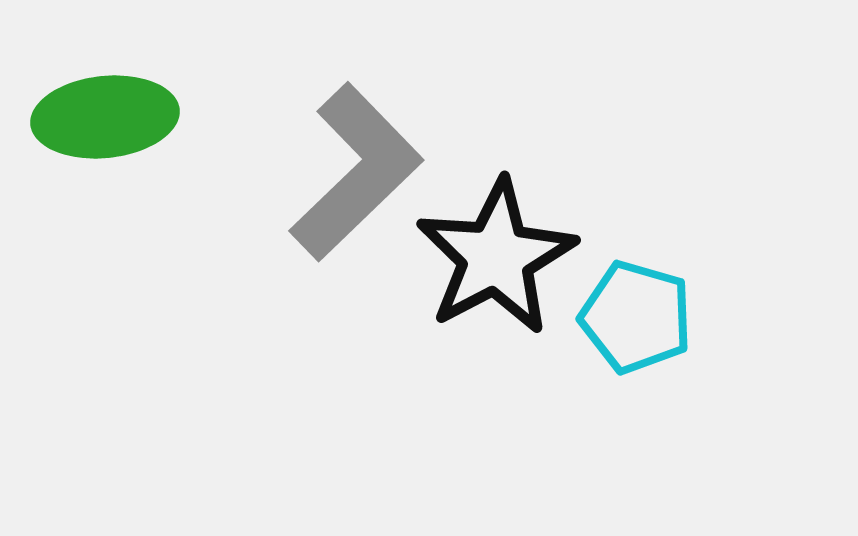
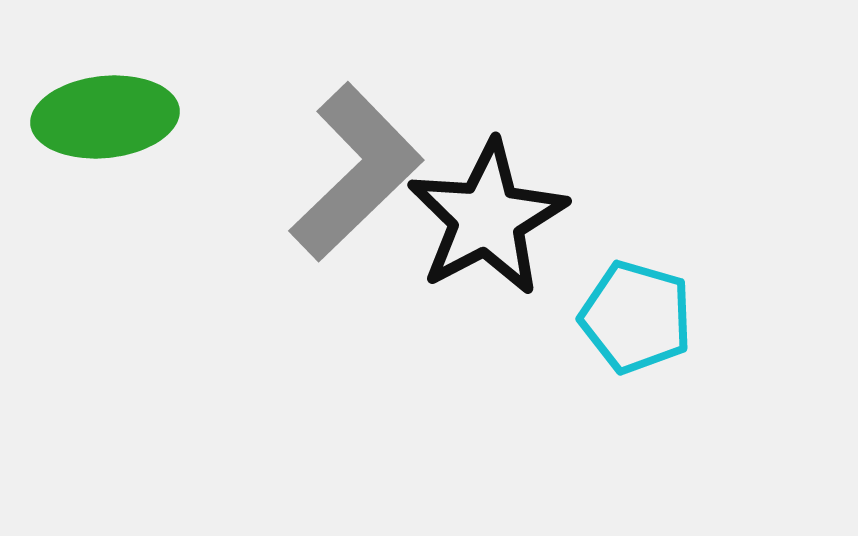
black star: moved 9 px left, 39 px up
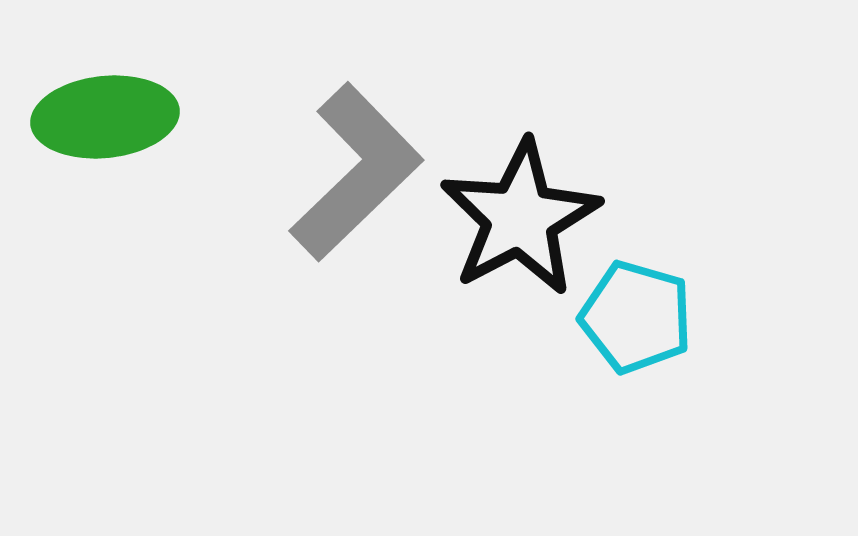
black star: moved 33 px right
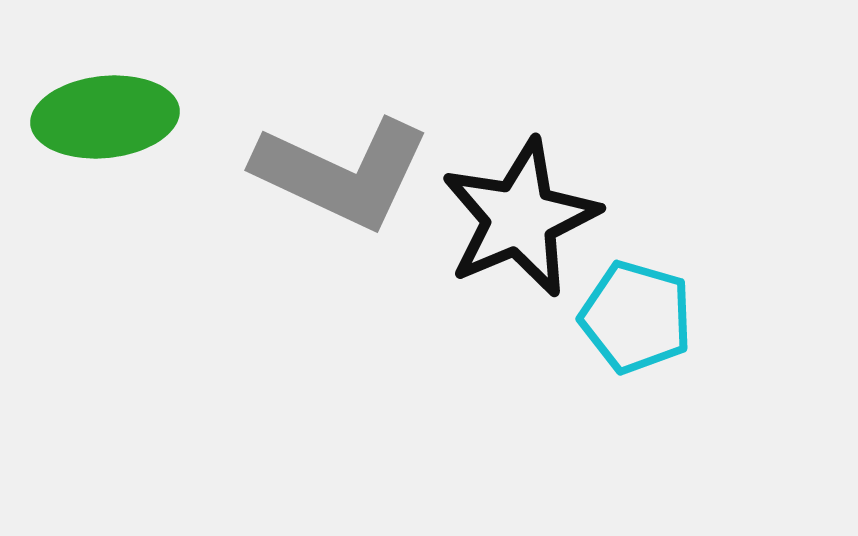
gray L-shape: moved 14 px left, 1 px down; rotated 69 degrees clockwise
black star: rotated 5 degrees clockwise
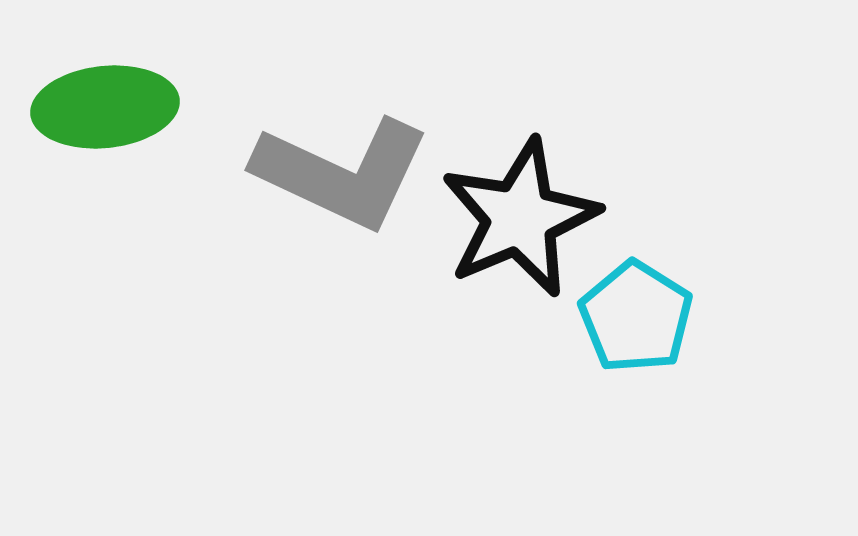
green ellipse: moved 10 px up
cyan pentagon: rotated 16 degrees clockwise
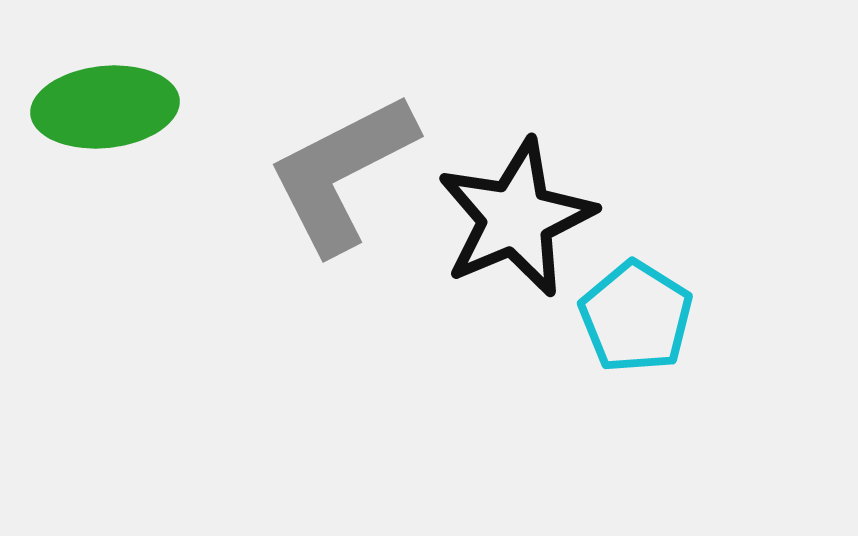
gray L-shape: rotated 128 degrees clockwise
black star: moved 4 px left
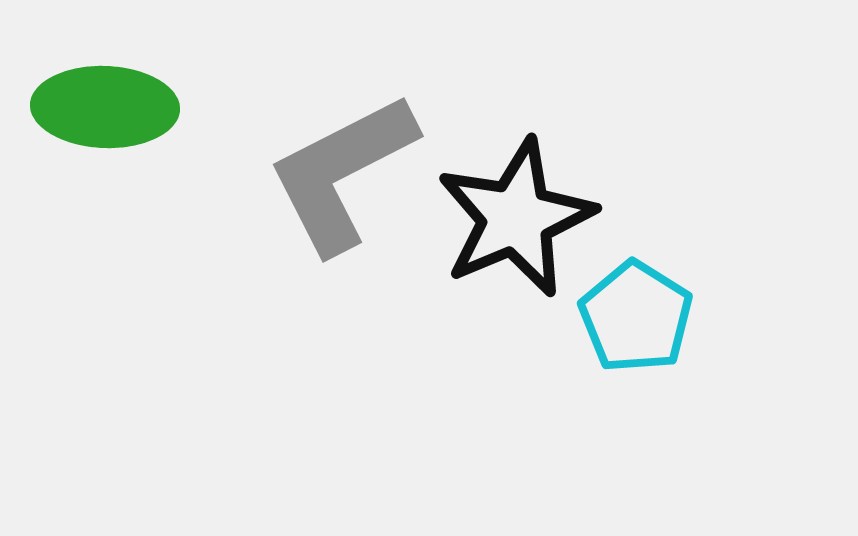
green ellipse: rotated 8 degrees clockwise
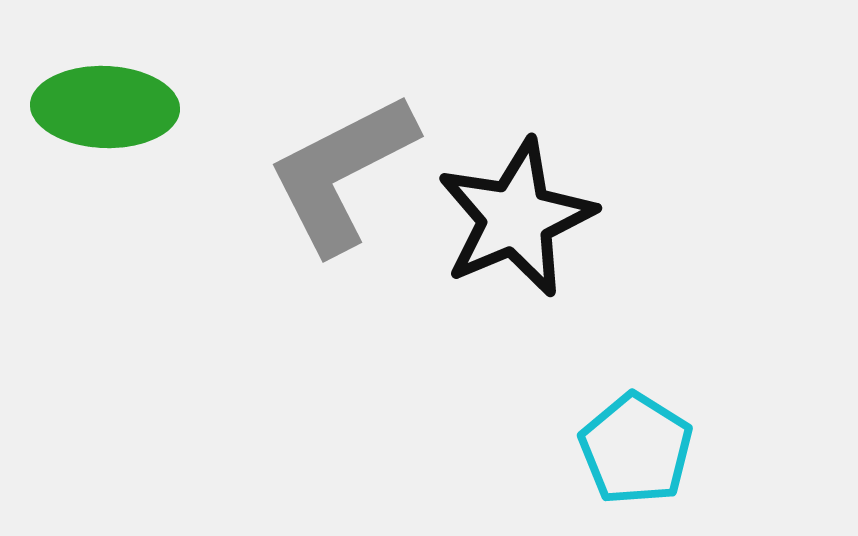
cyan pentagon: moved 132 px down
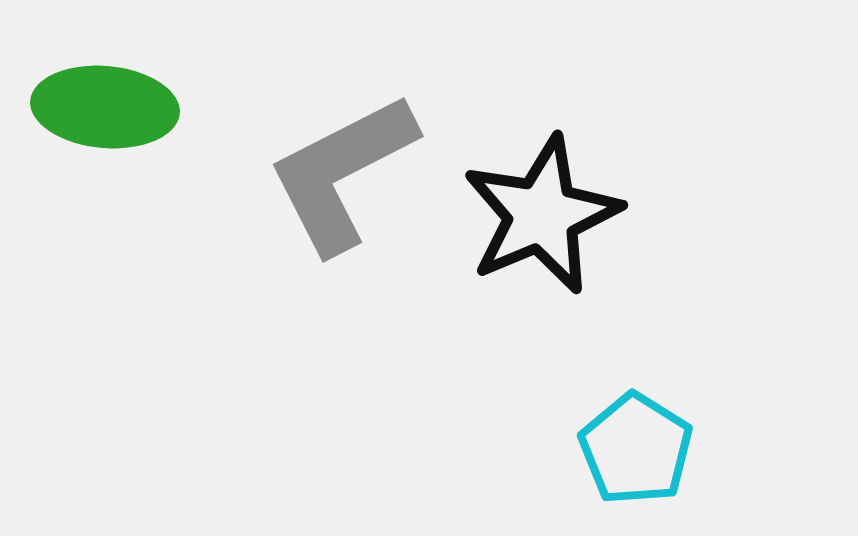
green ellipse: rotated 3 degrees clockwise
black star: moved 26 px right, 3 px up
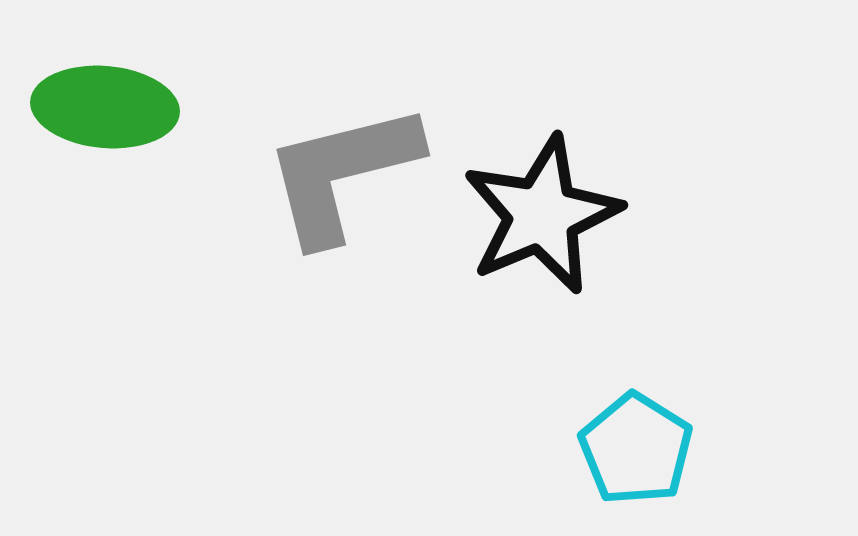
gray L-shape: rotated 13 degrees clockwise
